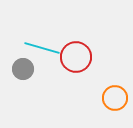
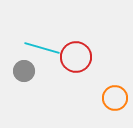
gray circle: moved 1 px right, 2 px down
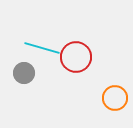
gray circle: moved 2 px down
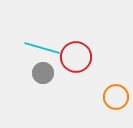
gray circle: moved 19 px right
orange circle: moved 1 px right, 1 px up
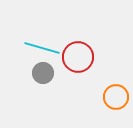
red circle: moved 2 px right
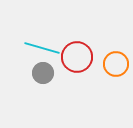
red circle: moved 1 px left
orange circle: moved 33 px up
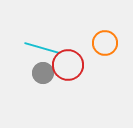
red circle: moved 9 px left, 8 px down
orange circle: moved 11 px left, 21 px up
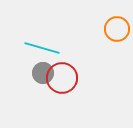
orange circle: moved 12 px right, 14 px up
red circle: moved 6 px left, 13 px down
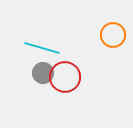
orange circle: moved 4 px left, 6 px down
red circle: moved 3 px right, 1 px up
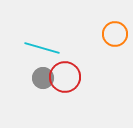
orange circle: moved 2 px right, 1 px up
gray circle: moved 5 px down
